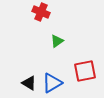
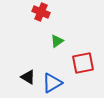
red square: moved 2 px left, 8 px up
black triangle: moved 1 px left, 6 px up
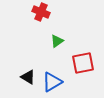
blue triangle: moved 1 px up
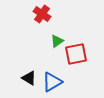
red cross: moved 1 px right, 2 px down; rotated 12 degrees clockwise
red square: moved 7 px left, 9 px up
black triangle: moved 1 px right, 1 px down
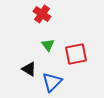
green triangle: moved 9 px left, 4 px down; rotated 32 degrees counterclockwise
black triangle: moved 9 px up
blue triangle: rotated 15 degrees counterclockwise
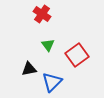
red square: moved 1 px right, 1 px down; rotated 25 degrees counterclockwise
black triangle: rotated 42 degrees counterclockwise
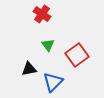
blue triangle: moved 1 px right
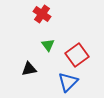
blue triangle: moved 15 px right
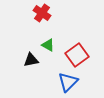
red cross: moved 1 px up
green triangle: rotated 24 degrees counterclockwise
black triangle: moved 2 px right, 9 px up
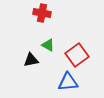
red cross: rotated 24 degrees counterclockwise
blue triangle: rotated 40 degrees clockwise
